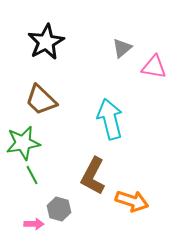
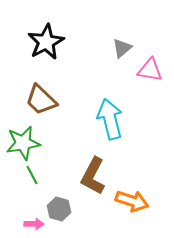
pink triangle: moved 4 px left, 3 px down
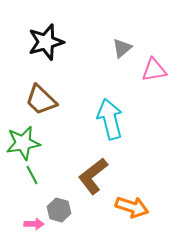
black star: rotated 12 degrees clockwise
pink triangle: moved 4 px right; rotated 20 degrees counterclockwise
brown L-shape: rotated 24 degrees clockwise
orange arrow: moved 6 px down
gray hexagon: moved 1 px down
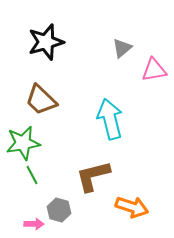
brown L-shape: rotated 24 degrees clockwise
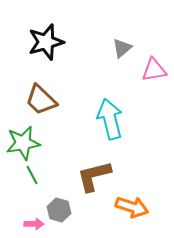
brown L-shape: moved 1 px right
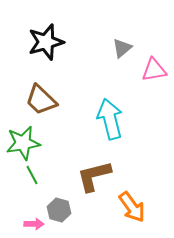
orange arrow: rotated 36 degrees clockwise
